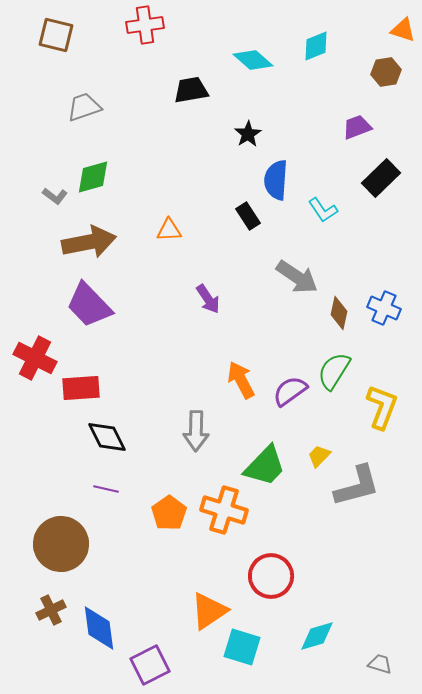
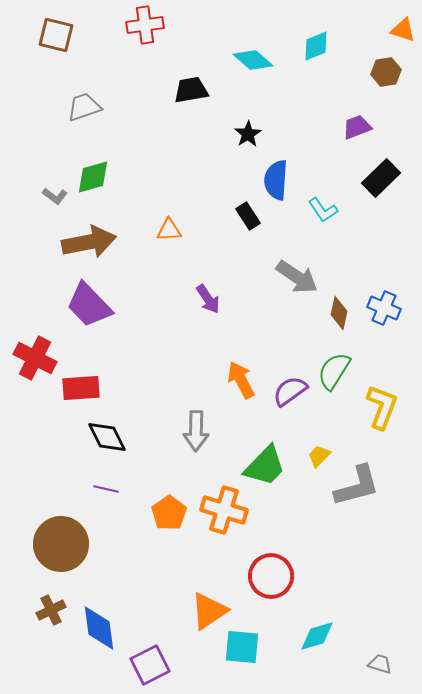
cyan square at (242, 647): rotated 12 degrees counterclockwise
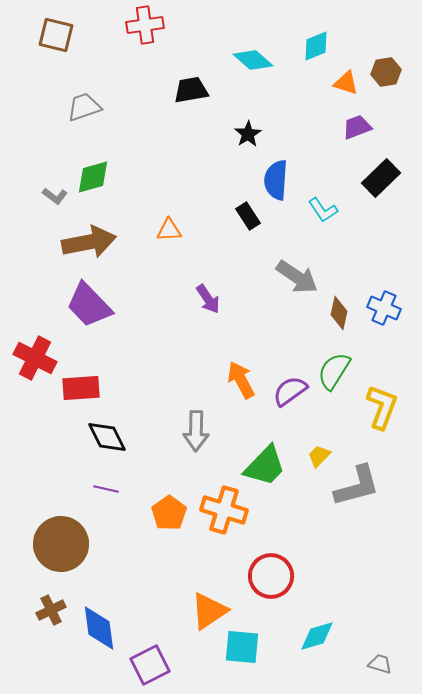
orange triangle at (403, 30): moved 57 px left, 53 px down
